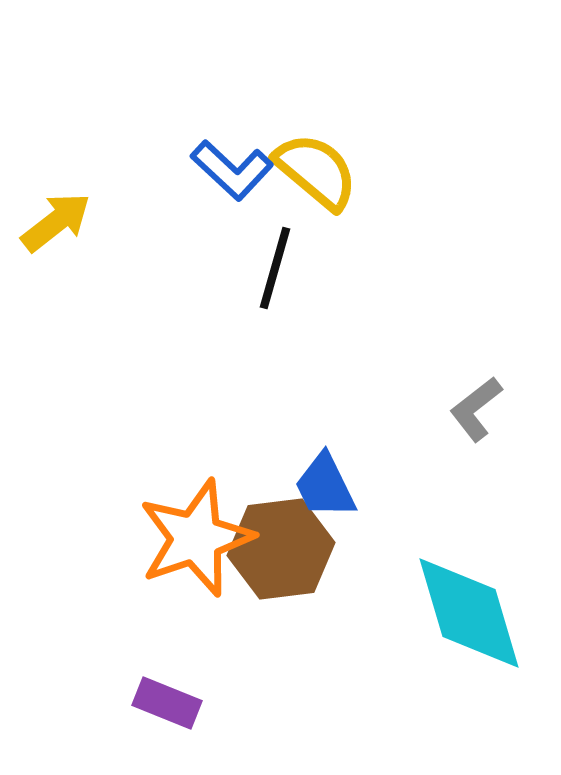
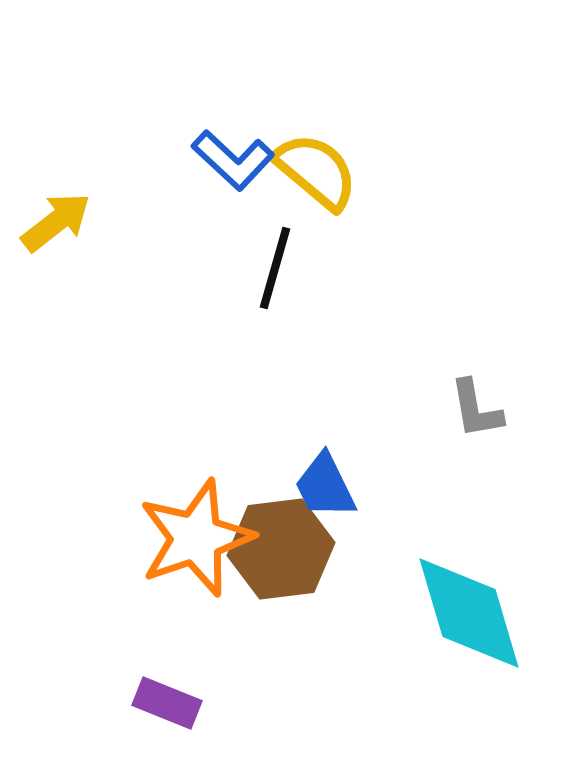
blue L-shape: moved 1 px right, 10 px up
gray L-shape: rotated 62 degrees counterclockwise
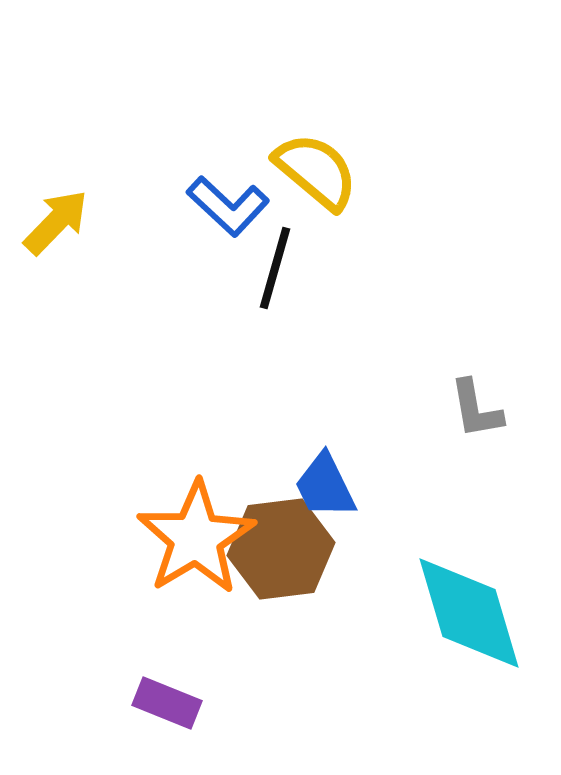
blue L-shape: moved 5 px left, 46 px down
yellow arrow: rotated 8 degrees counterclockwise
orange star: rotated 12 degrees counterclockwise
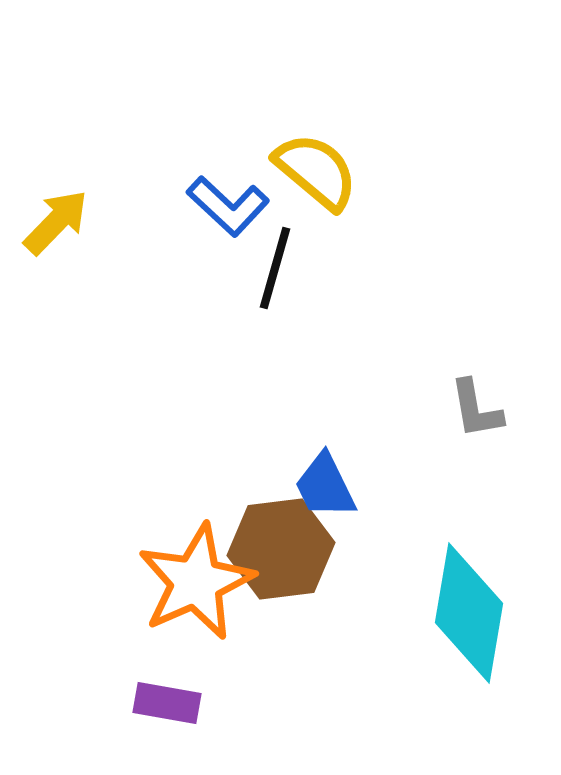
orange star: moved 44 px down; rotated 7 degrees clockwise
cyan diamond: rotated 26 degrees clockwise
purple rectangle: rotated 12 degrees counterclockwise
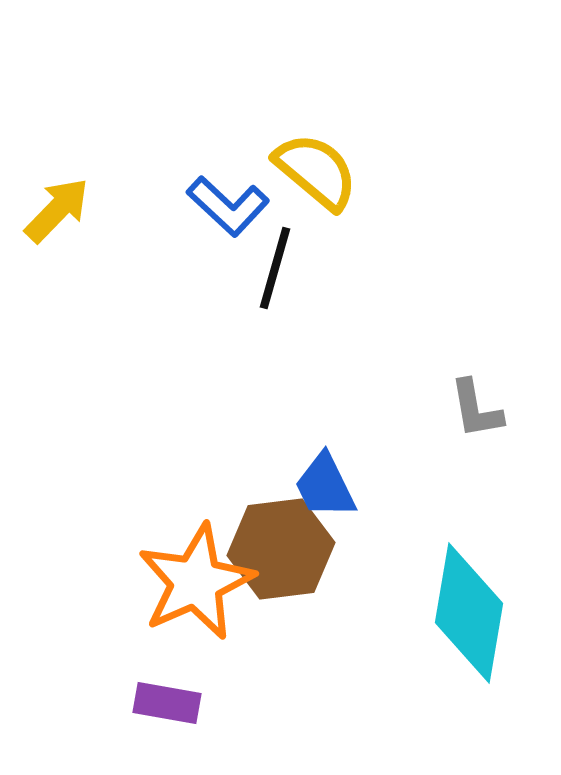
yellow arrow: moved 1 px right, 12 px up
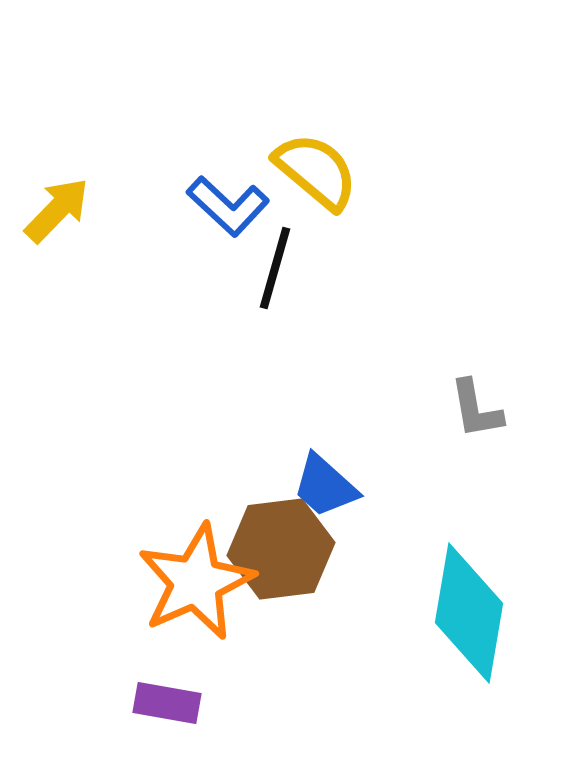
blue trapezoid: rotated 22 degrees counterclockwise
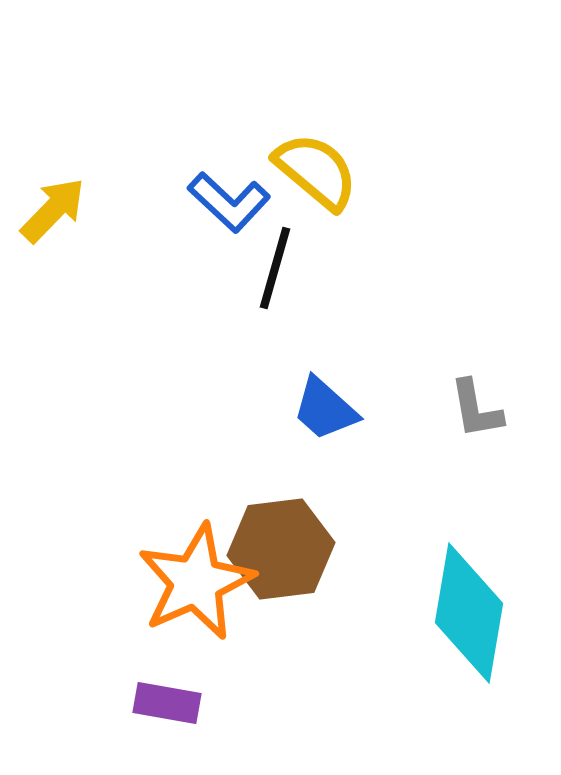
blue L-shape: moved 1 px right, 4 px up
yellow arrow: moved 4 px left
blue trapezoid: moved 77 px up
